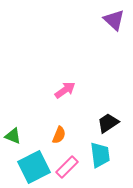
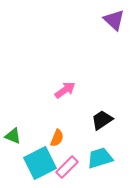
black trapezoid: moved 6 px left, 3 px up
orange semicircle: moved 2 px left, 3 px down
cyan trapezoid: moved 3 px down; rotated 100 degrees counterclockwise
cyan square: moved 6 px right, 4 px up
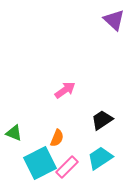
green triangle: moved 1 px right, 3 px up
cyan trapezoid: rotated 16 degrees counterclockwise
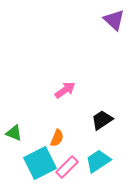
cyan trapezoid: moved 2 px left, 3 px down
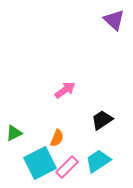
green triangle: rotated 48 degrees counterclockwise
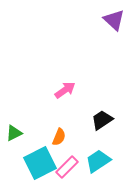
orange semicircle: moved 2 px right, 1 px up
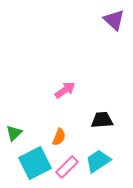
black trapezoid: rotated 30 degrees clockwise
green triangle: rotated 18 degrees counterclockwise
cyan square: moved 5 px left
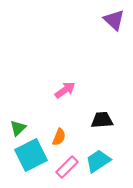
green triangle: moved 4 px right, 5 px up
cyan square: moved 4 px left, 8 px up
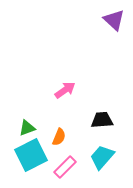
green triangle: moved 9 px right; rotated 24 degrees clockwise
cyan trapezoid: moved 4 px right, 4 px up; rotated 16 degrees counterclockwise
pink rectangle: moved 2 px left
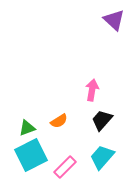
pink arrow: moved 27 px right; rotated 45 degrees counterclockwise
black trapezoid: rotated 45 degrees counterclockwise
orange semicircle: moved 16 px up; rotated 36 degrees clockwise
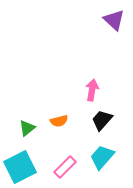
orange semicircle: rotated 18 degrees clockwise
green triangle: rotated 18 degrees counterclockwise
cyan square: moved 11 px left, 12 px down
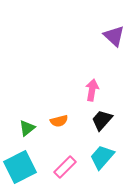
purple triangle: moved 16 px down
